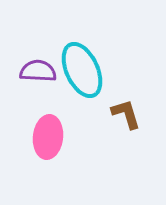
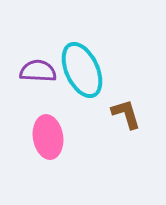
pink ellipse: rotated 15 degrees counterclockwise
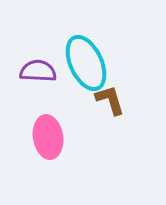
cyan ellipse: moved 4 px right, 7 px up
brown L-shape: moved 16 px left, 14 px up
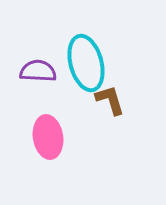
cyan ellipse: rotated 10 degrees clockwise
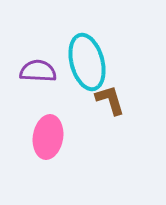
cyan ellipse: moved 1 px right, 1 px up
pink ellipse: rotated 18 degrees clockwise
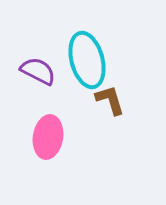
cyan ellipse: moved 2 px up
purple semicircle: rotated 24 degrees clockwise
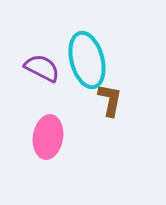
purple semicircle: moved 4 px right, 3 px up
brown L-shape: rotated 28 degrees clockwise
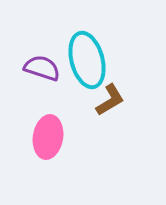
purple semicircle: rotated 9 degrees counterclockwise
brown L-shape: rotated 48 degrees clockwise
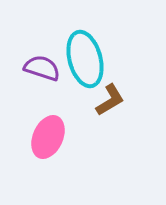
cyan ellipse: moved 2 px left, 1 px up
pink ellipse: rotated 15 degrees clockwise
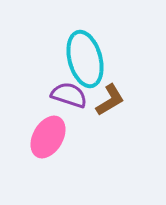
purple semicircle: moved 27 px right, 27 px down
pink ellipse: rotated 6 degrees clockwise
